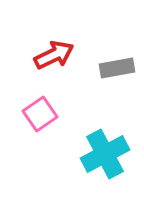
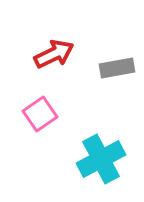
red arrow: moved 1 px up
cyan cross: moved 4 px left, 5 px down
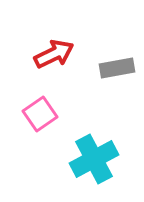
cyan cross: moved 7 px left
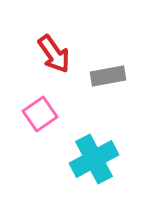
red arrow: rotated 81 degrees clockwise
gray rectangle: moved 9 px left, 8 px down
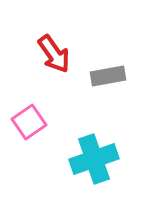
pink square: moved 11 px left, 8 px down
cyan cross: rotated 9 degrees clockwise
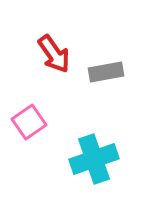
gray rectangle: moved 2 px left, 4 px up
